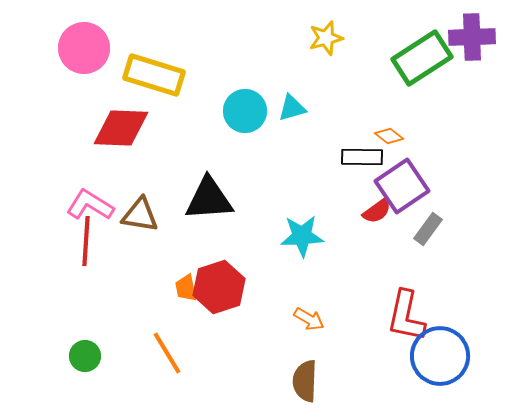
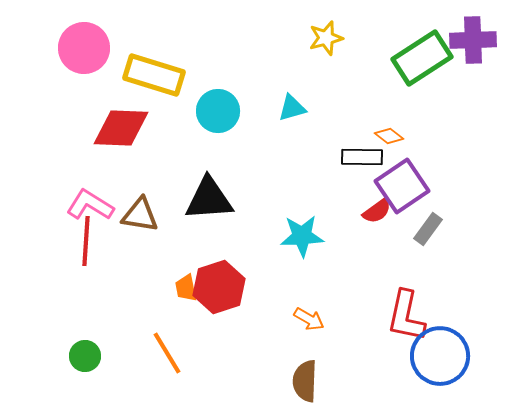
purple cross: moved 1 px right, 3 px down
cyan circle: moved 27 px left
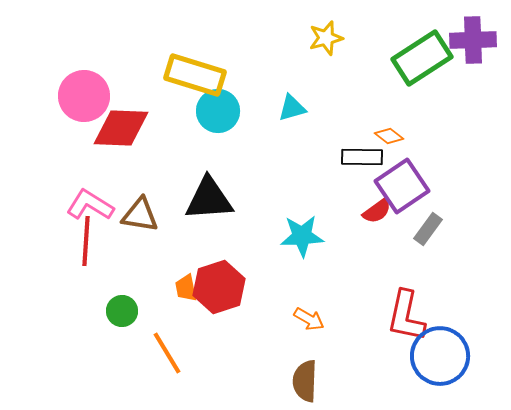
pink circle: moved 48 px down
yellow rectangle: moved 41 px right
green circle: moved 37 px right, 45 px up
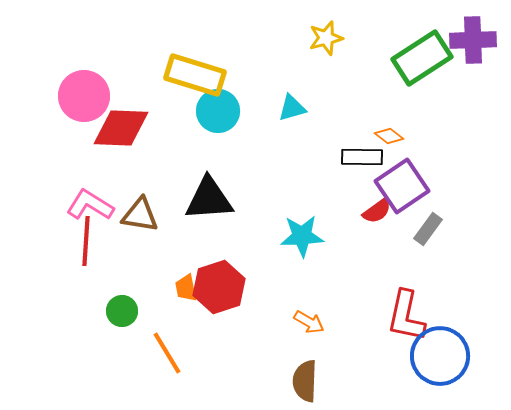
orange arrow: moved 3 px down
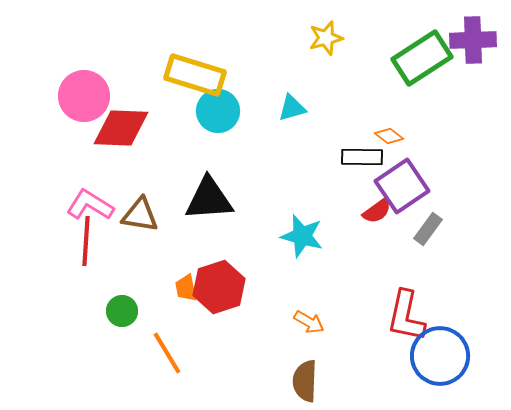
cyan star: rotated 18 degrees clockwise
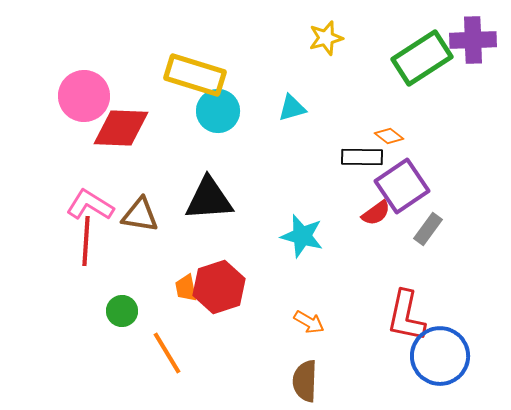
red semicircle: moved 1 px left, 2 px down
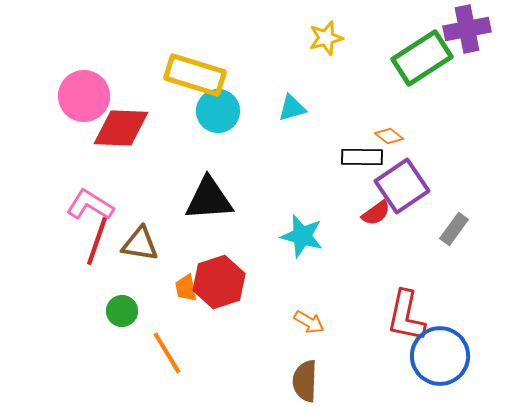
purple cross: moved 6 px left, 11 px up; rotated 9 degrees counterclockwise
brown triangle: moved 29 px down
gray rectangle: moved 26 px right
red line: moved 11 px right; rotated 15 degrees clockwise
red hexagon: moved 5 px up
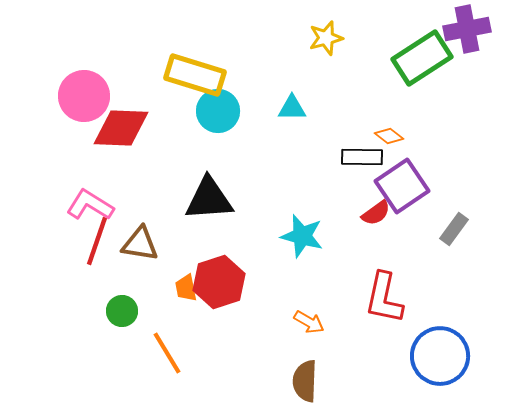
cyan triangle: rotated 16 degrees clockwise
red L-shape: moved 22 px left, 18 px up
